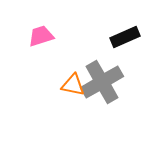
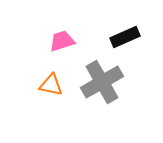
pink trapezoid: moved 21 px right, 5 px down
orange triangle: moved 22 px left
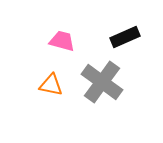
pink trapezoid: rotated 32 degrees clockwise
gray cross: rotated 24 degrees counterclockwise
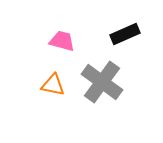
black rectangle: moved 3 px up
orange triangle: moved 2 px right
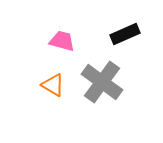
orange triangle: rotated 20 degrees clockwise
